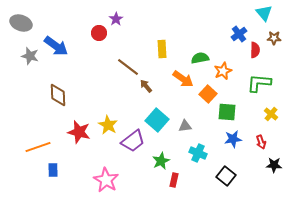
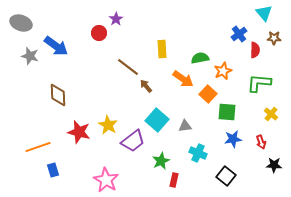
blue rectangle: rotated 16 degrees counterclockwise
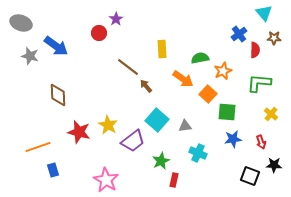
black square: moved 24 px right; rotated 18 degrees counterclockwise
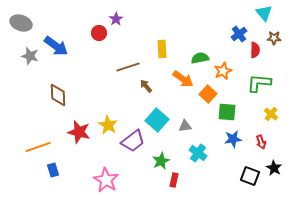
brown line: rotated 55 degrees counterclockwise
cyan cross: rotated 12 degrees clockwise
black star: moved 3 px down; rotated 28 degrees clockwise
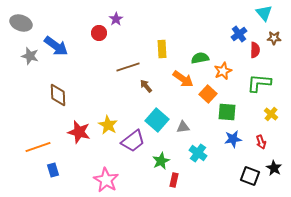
gray triangle: moved 2 px left, 1 px down
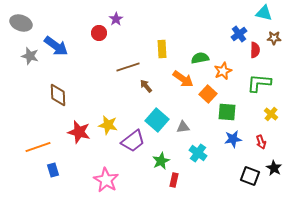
cyan triangle: rotated 36 degrees counterclockwise
yellow star: rotated 18 degrees counterclockwise
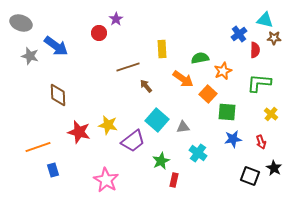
cyan triangle: moved 1 px right, 7 px down
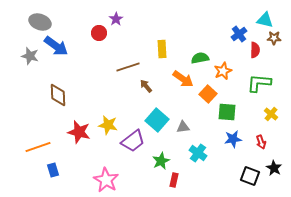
gray ellipse: moved 19 px right, 1 px up
